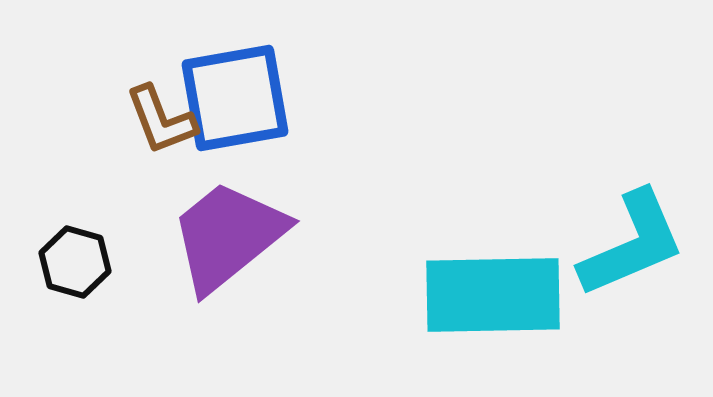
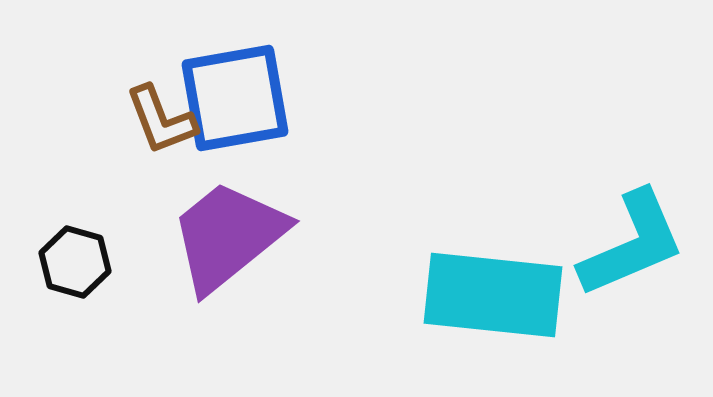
cyan rectangle: rotated 7 degrees clockwise
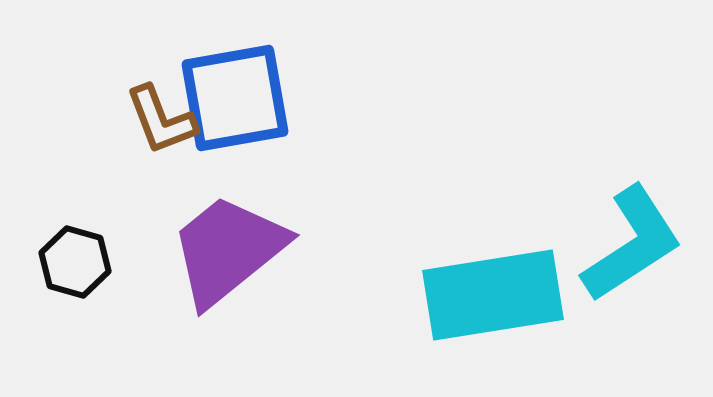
purple trapezoid: moved 14 px down
cyan L-shape: rotated 10 degrees counterclockwise
cyan rectangle: rotated 15 degrees counterclockwise
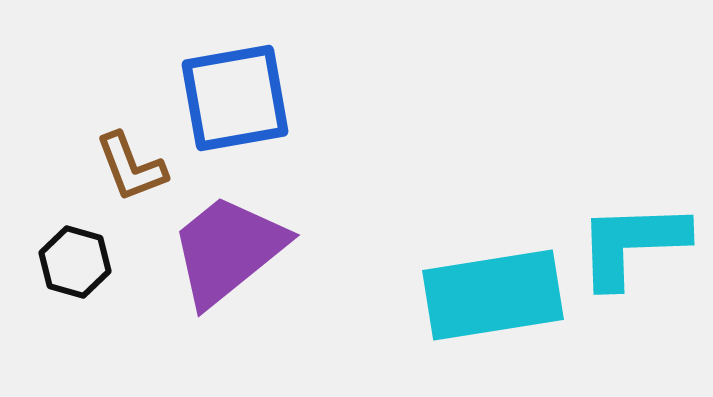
brown L-shape: moved 30 px left, 47 px down
cyan L-shape: rotated 149 degrees counterclockwise
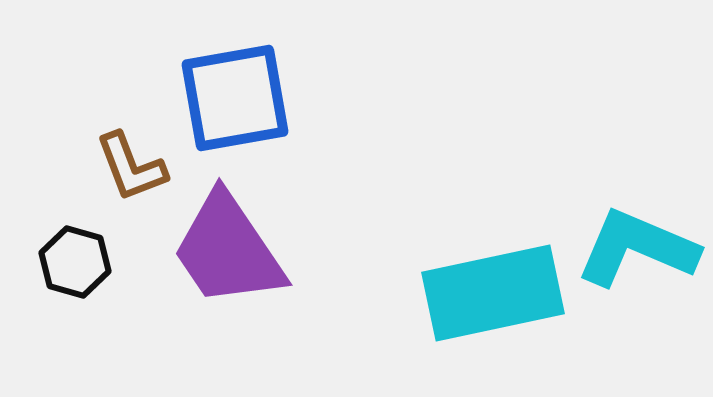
cyan L-shape: moved 5 px right, 4 px down; rotated 25 degrees clockwise
purple trapezoid: rotated 85 degrees counterclockwise
cyan rectangle: moved 2 px up; rotated 3 degrees counterclockwise
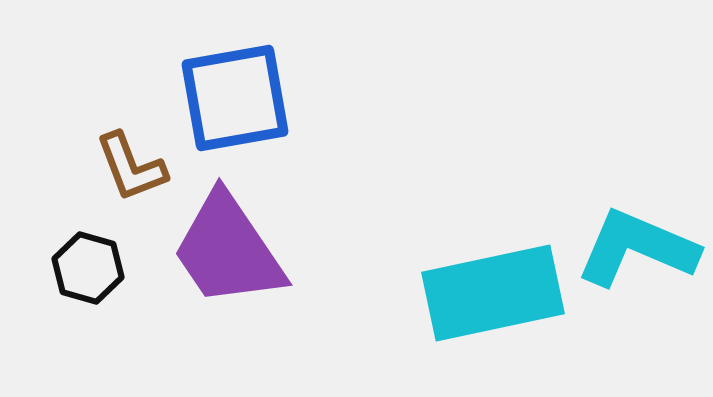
black hexagon: moved 13 px right, 6 px down
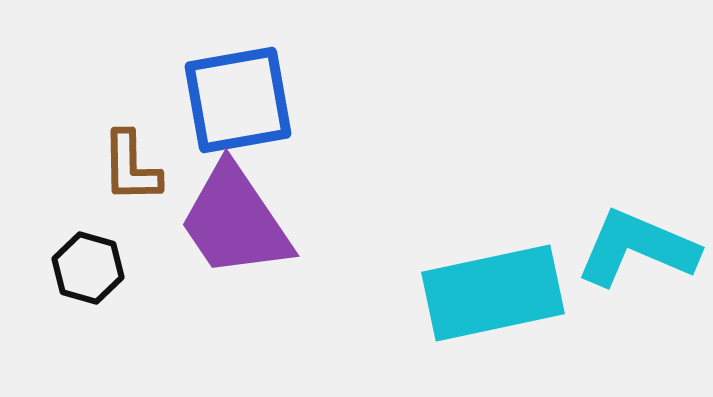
blue square: moved 3 px right, 2 px down
brown L-shape: rotated 20 degrees clockwise
purple trapezoid: moved 7 px right, 29 px up
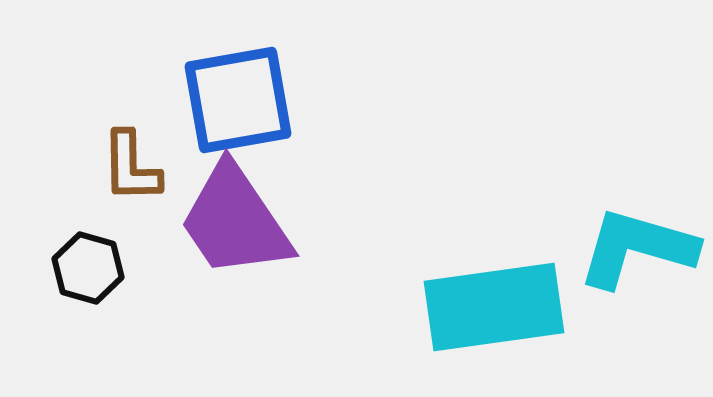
cyan L-shape: rotated 7 degrees counterclockwise
cyan rectangle: moved 1 px right, 14 px down; rotated 4 degrees clockwise
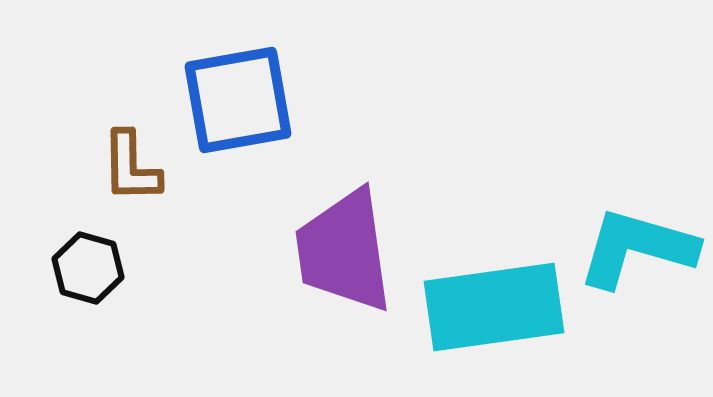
purple trapezoid: moved 109 px right, 30 px down; rotated 26 degrees clockwise
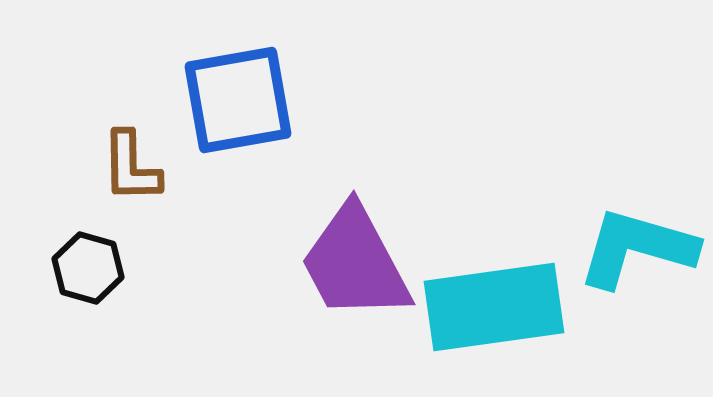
purple trapezoid: moved 11 px right, 12 px down; rotated 20 degrees counterclockwise
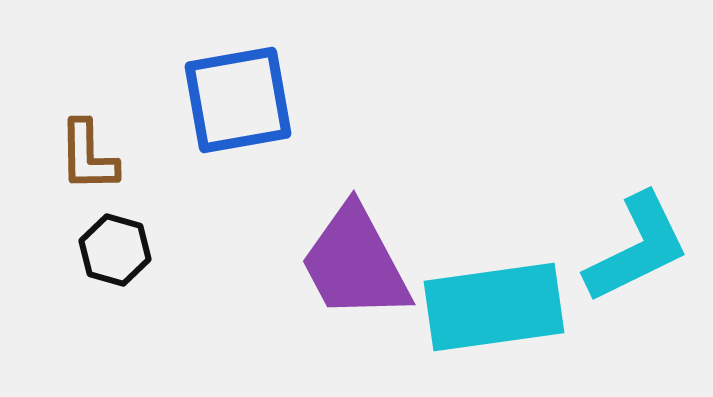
brown L-shape: moved 43 px left, 11 px up
cyan L-shape: rotated 138 degrees clockwise
black hexagon: moved 27 px right, 18 px up
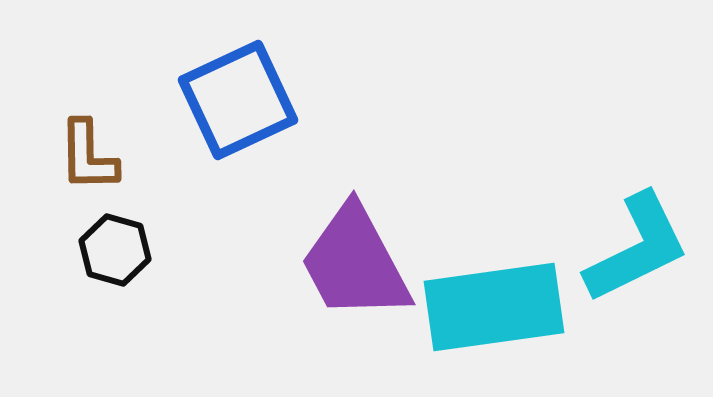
blue square: rotated 15 degrees counterclockwise
